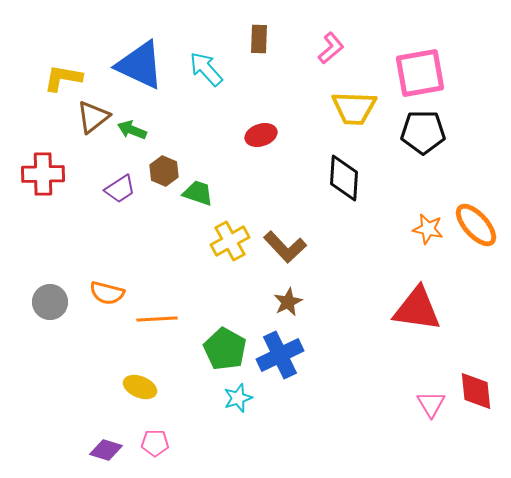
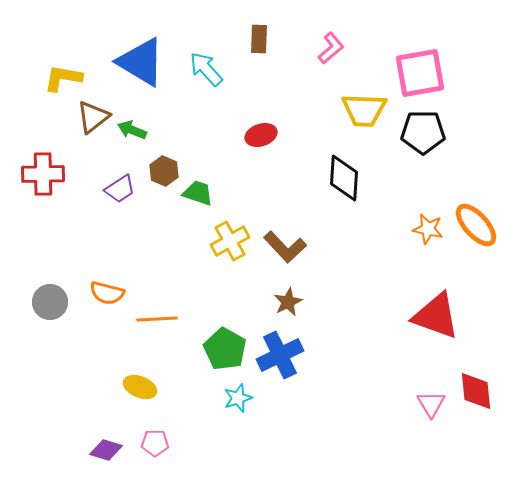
blue triangle: moved 1 px right, 3 px up; rotated 6 degrees clockwise
yellow trapezoid: moved 10 px right, 2 px down
red triangle: moved 19 px right, 7 px down; rotated 12 degrees clockwise
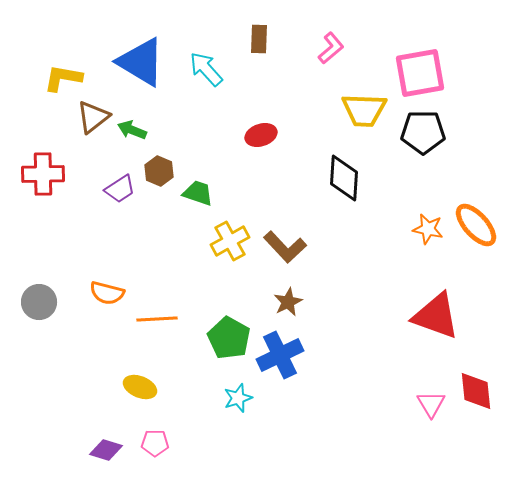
brown hexagon: moved 5 px left
gray circle: moved 11 px left
green pentagon: moved 4 px right, 11 px up
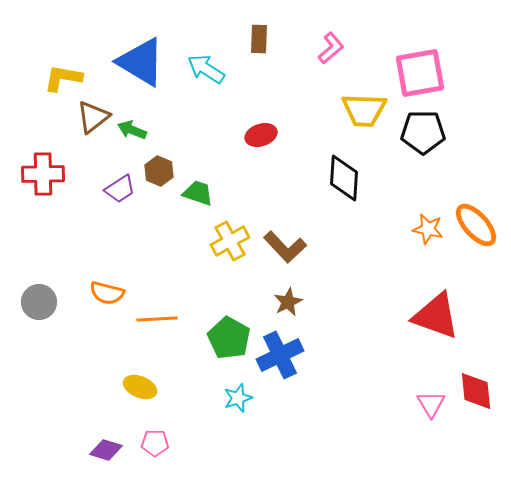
cyan arrow: rotated 15 degrees counterclockwise
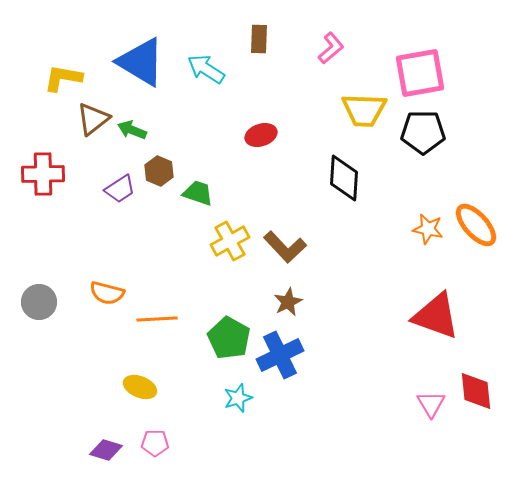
brown triangle: moved 2 px down
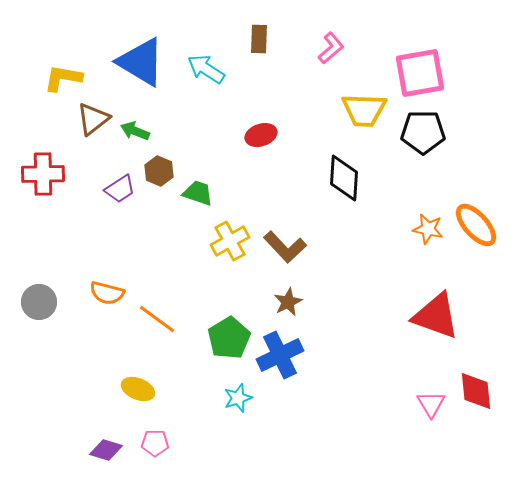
green arrow: moved 3 px right, 1 px down
orange line: rotated 39 degrees clockwise
green pentagon: rotated 12 degrees clockwise
yellow ellipse: moved 2 px left, 2 px down
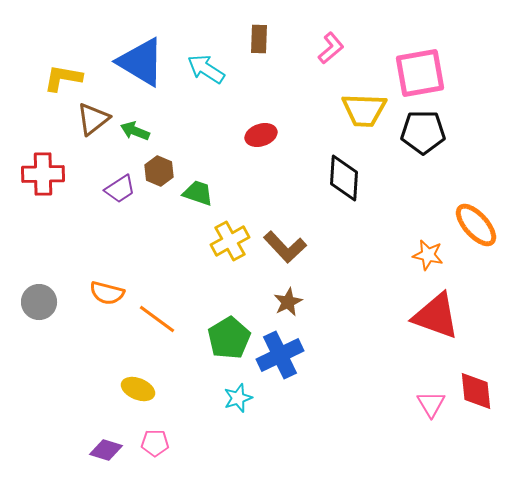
orange star: moved 26 px down
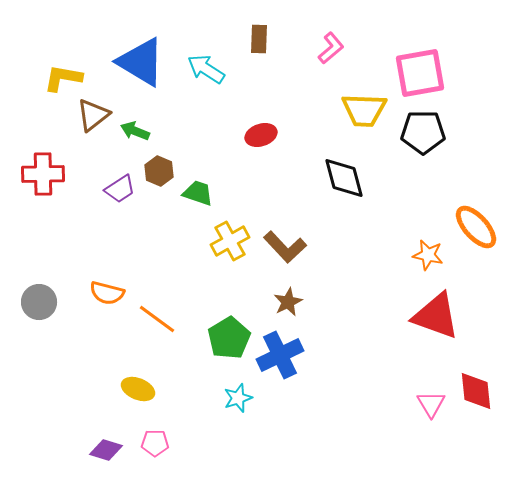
brown triangle: moved 4 px up
black diamond: rotated 18 degrees counterclockwise
orange ellipse: moved 2 px down
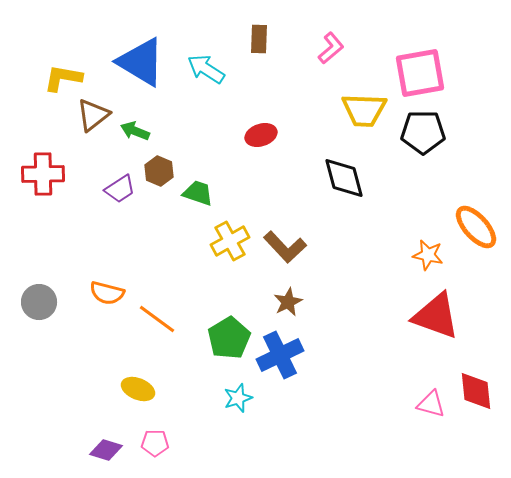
pink triangle: rotated 44 degrees counterclockwise
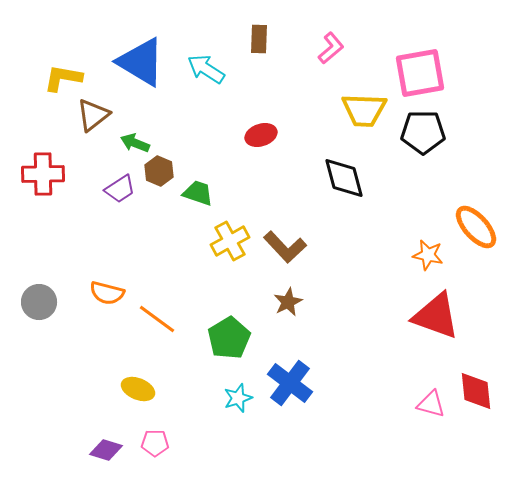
green arrow: moved 12 px down
blue cross: moved 10 px right, 28 px down; rotated 27 degrees counterclockwise
